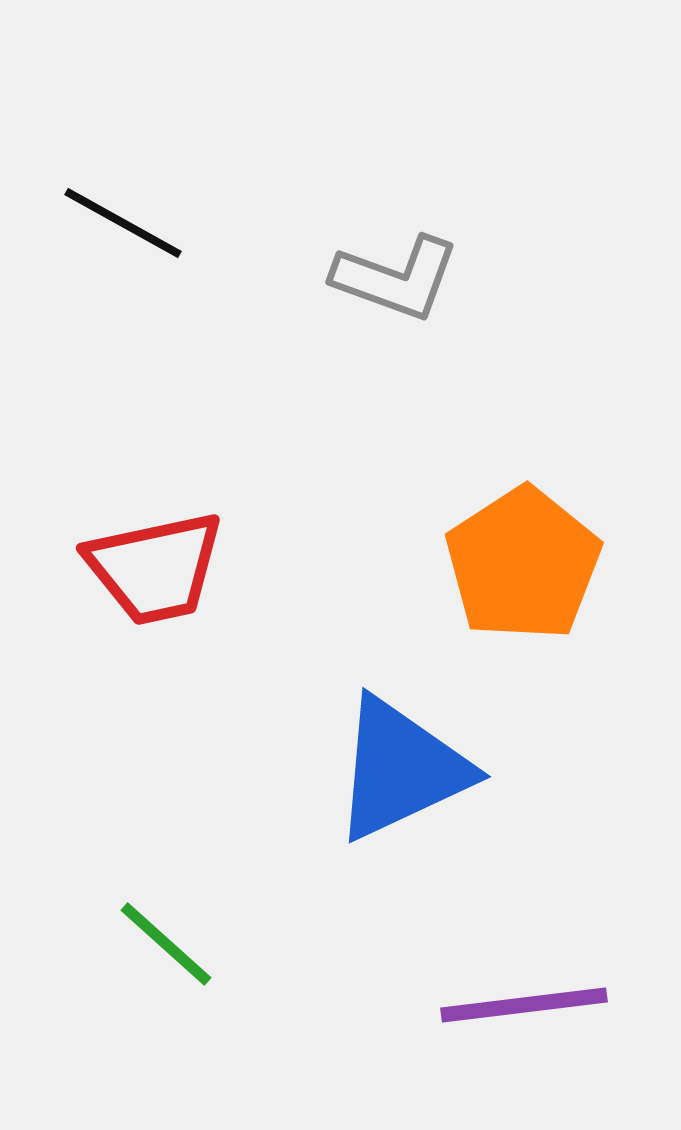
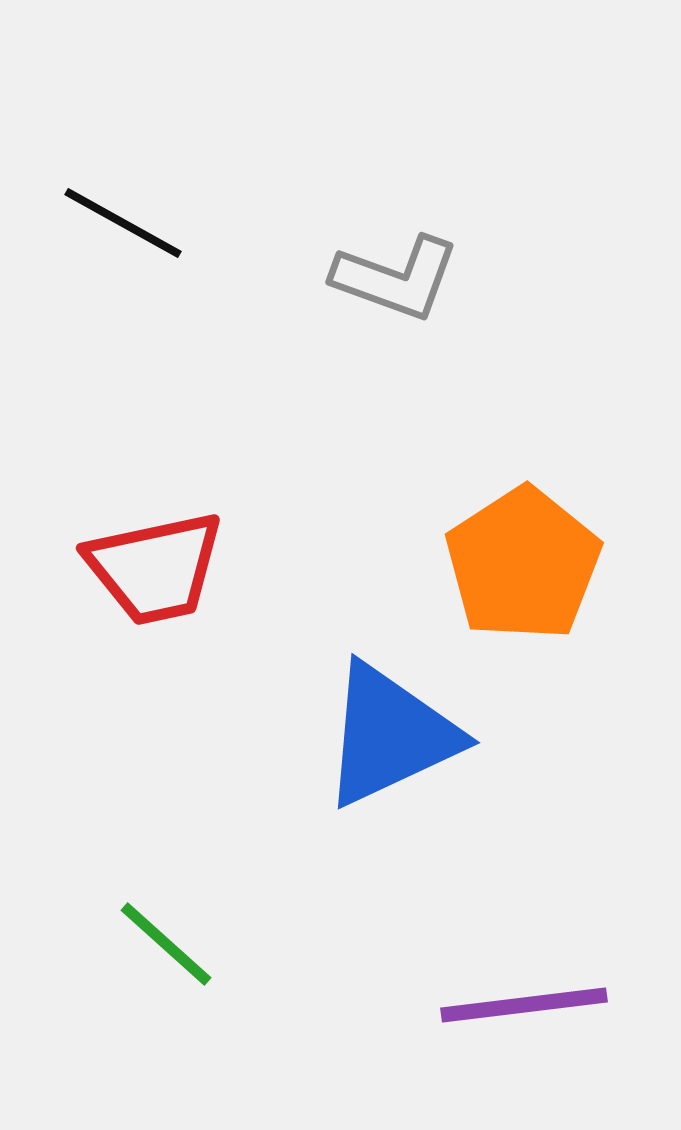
blue triangle: moved 11 px left, 34 px up
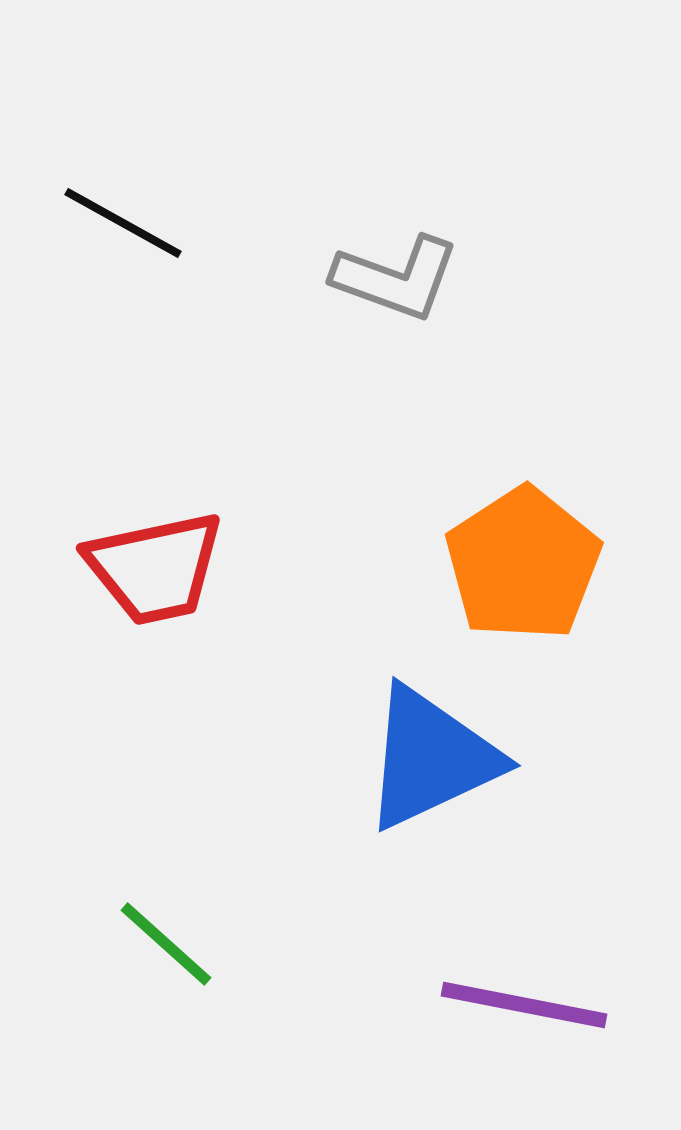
blue triangle: moved 41 px right, 23 px down
purple line: rotated 18 degrees clockwise
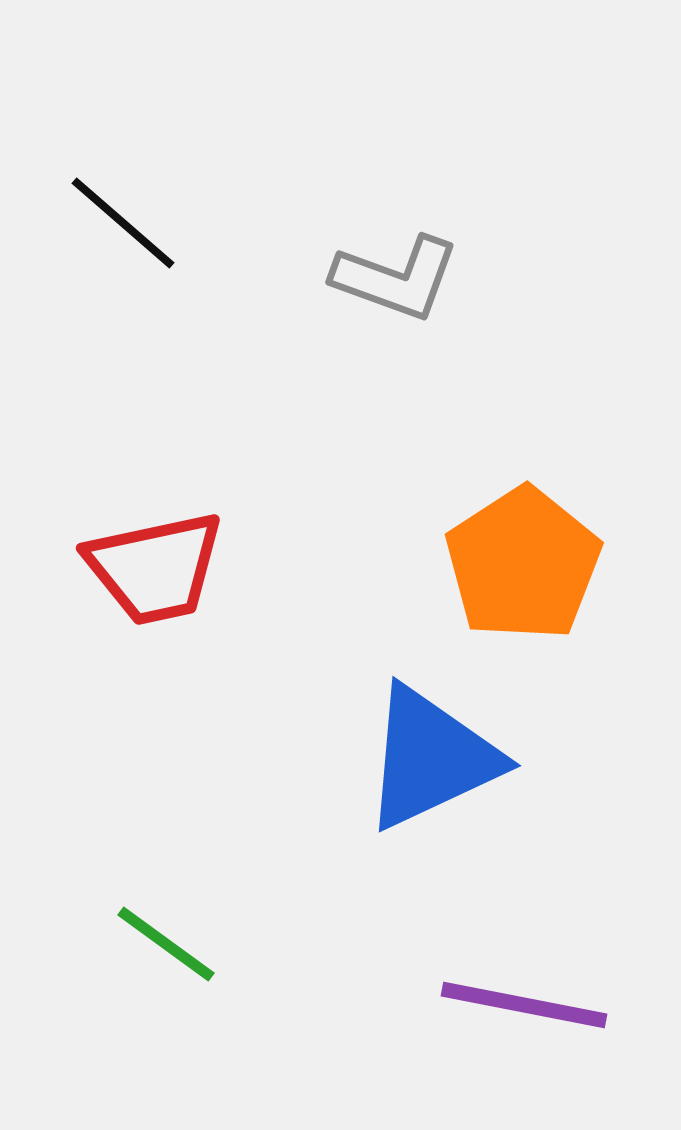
black line: rotated 12 degrees clockwise
green line: rotated 6 degrees counterclockwise
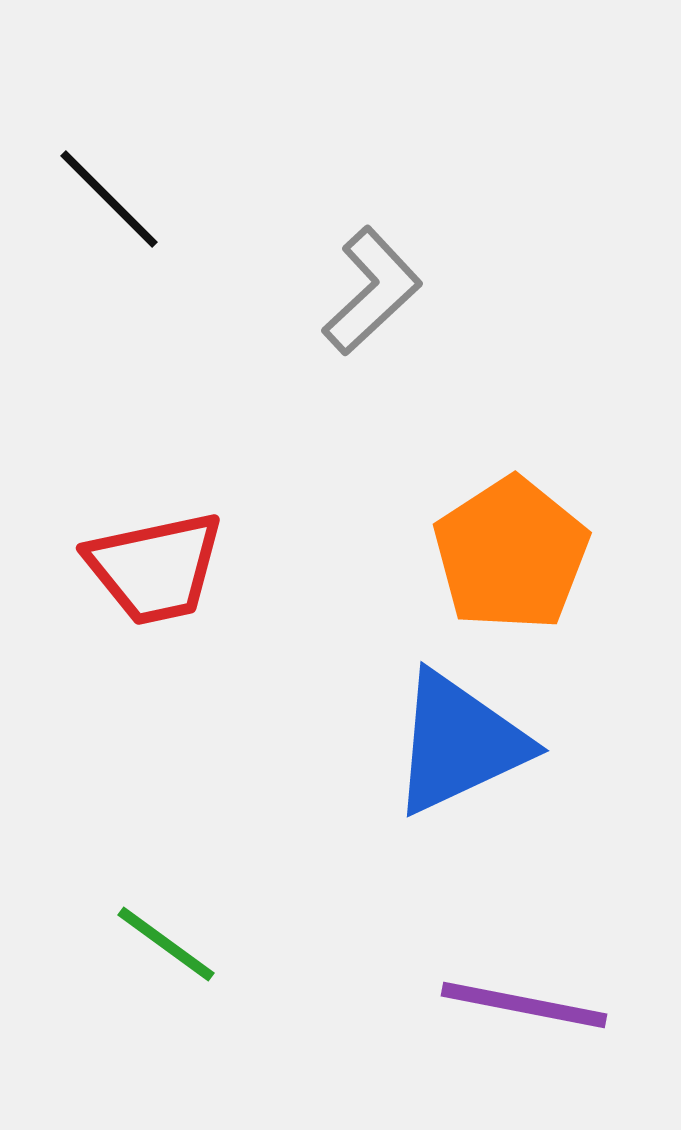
black line: moved 14 px left, 24 px up; rotated 4 degrees clockwise
gray L-shape: moved 24 px left, 13 px down; rotated 63 degrees counterclockwise
orange pentagon: moved 12 px left, 10 px up
blue triangle: moved 28 px right, 15 px up
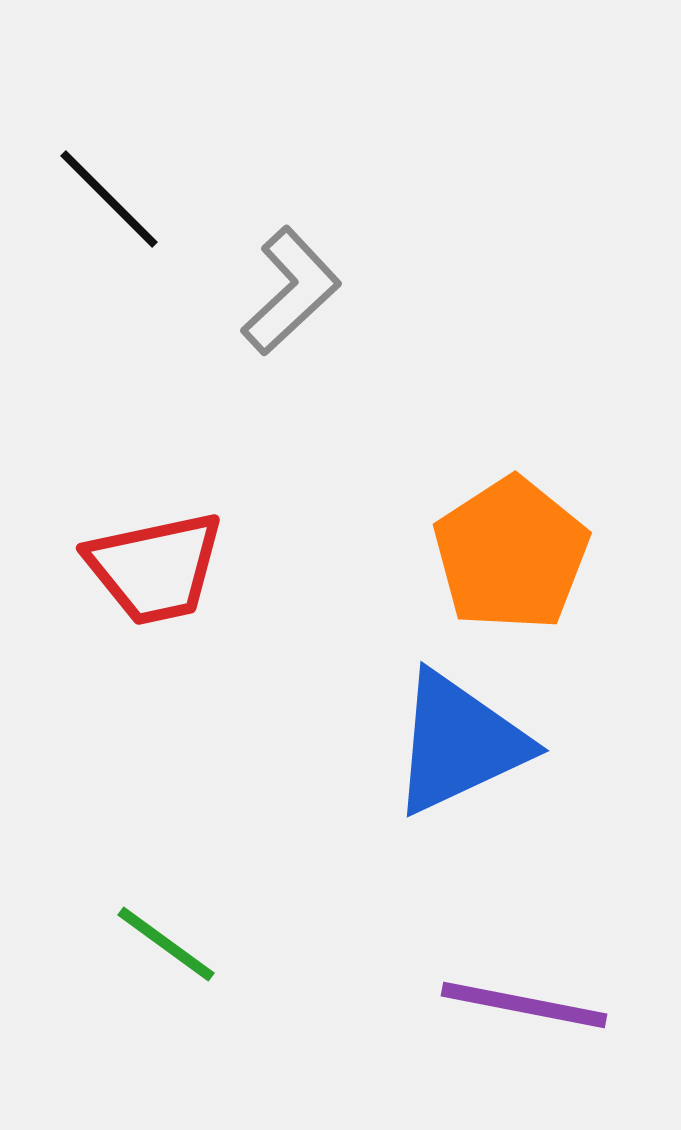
gray L-shape: moved 81 px left
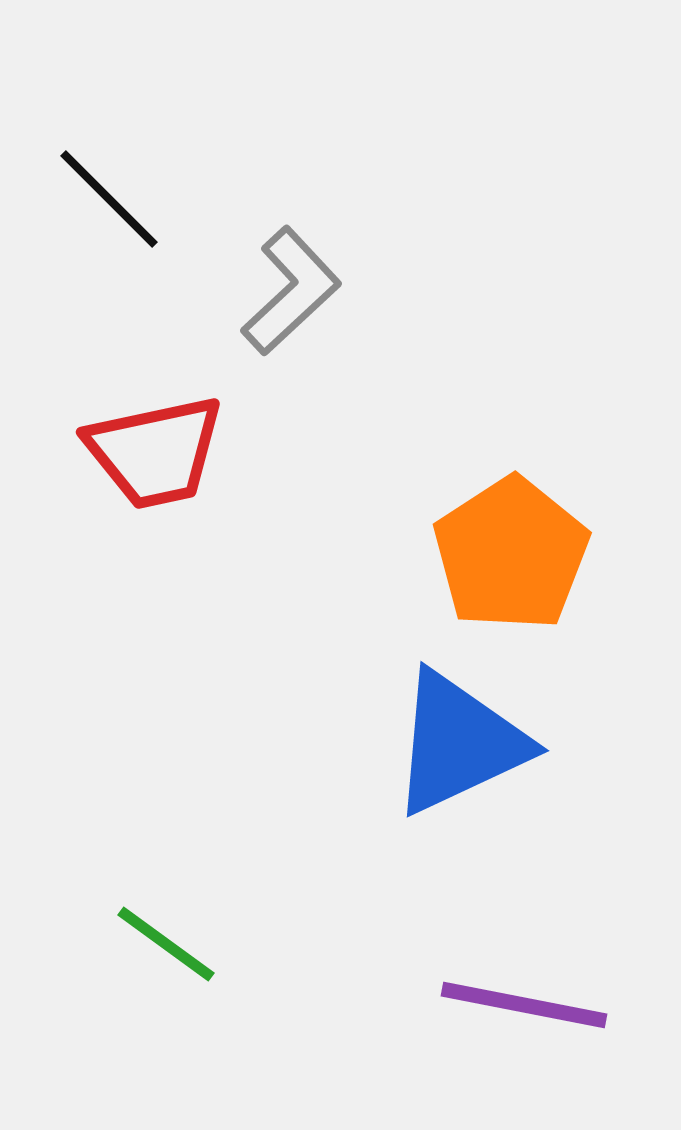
red trapezoid: moved 116 px up
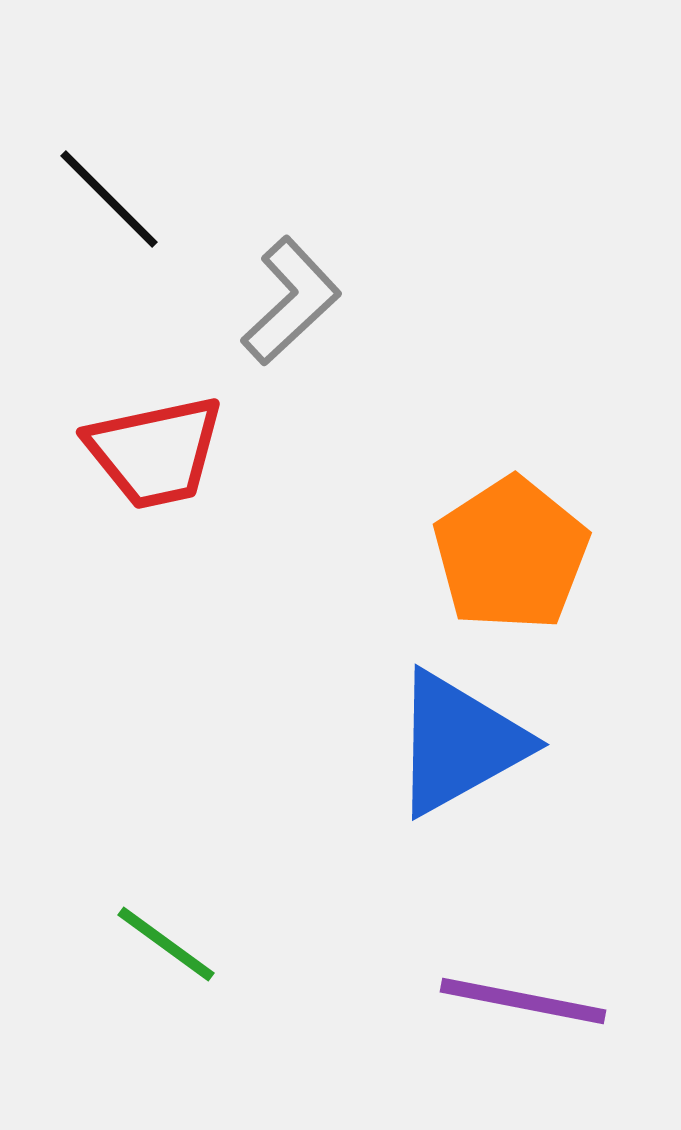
gray L-shape: moved 10 px down
blue triangle: rotated 4 degrees counterclockwise
purple line: moved 1 px left, 4 px up
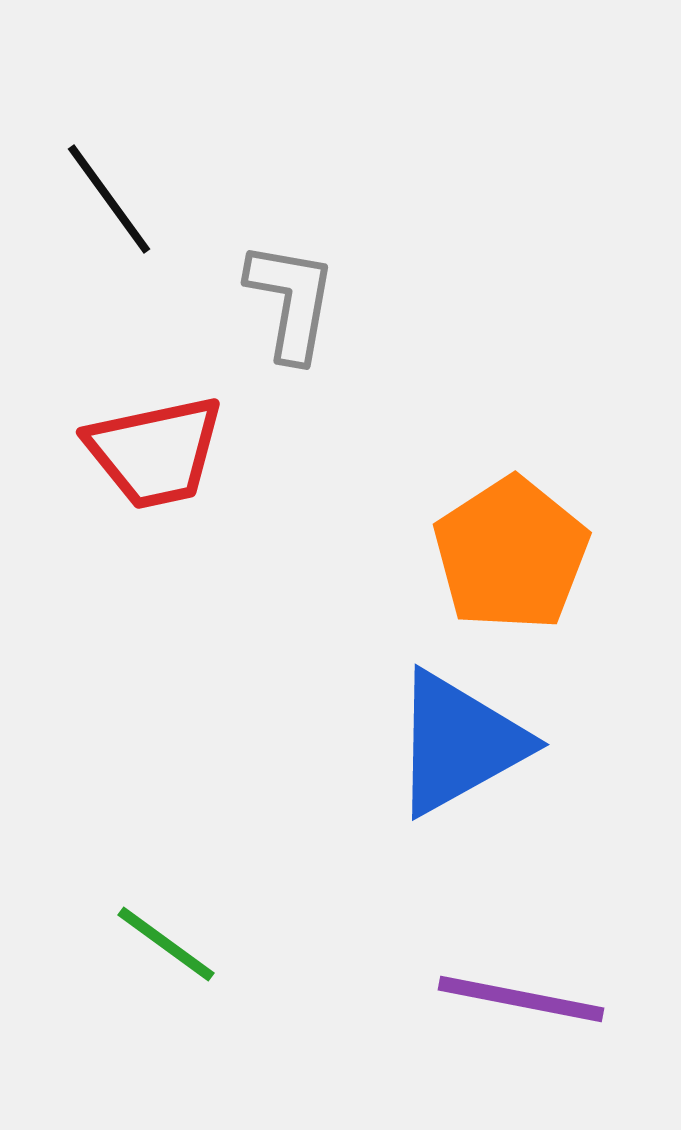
black line: rotated 9 degrees clockwise
gray L-shape: rotated 37 degrees counterclockwise
purple line: moved 2 px left, 2 px up
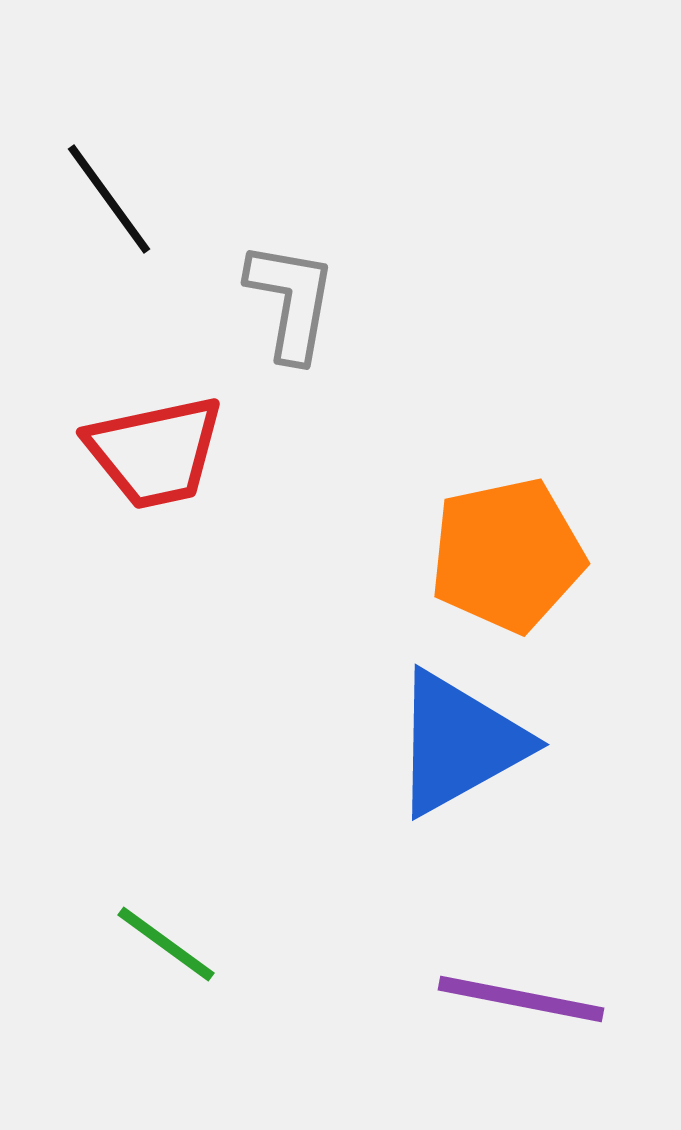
orange pentagon: moved 4 px left, 1 px down; rotated 21 degrees clockwise
